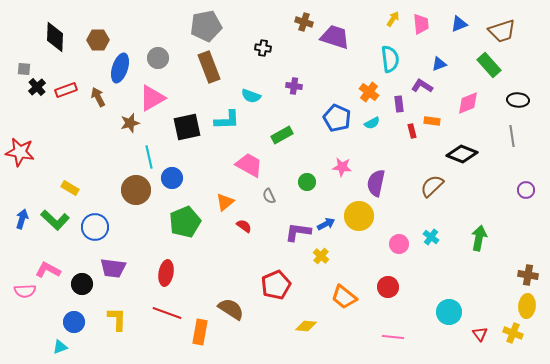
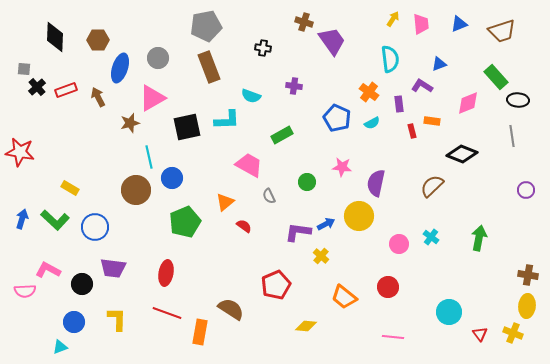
purple trapezoid at (335, 37): moved 3 px left, 4 px down; rotated 36 degrees clockwise
green rectangle at (489, 65): moved 7 px right, 12 px down
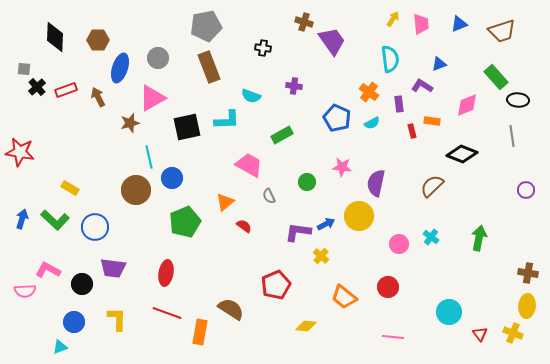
pink diamond at (468, 103): moved 1 px left, 2 px down
brown cross at (528, 275): moved 2 px up
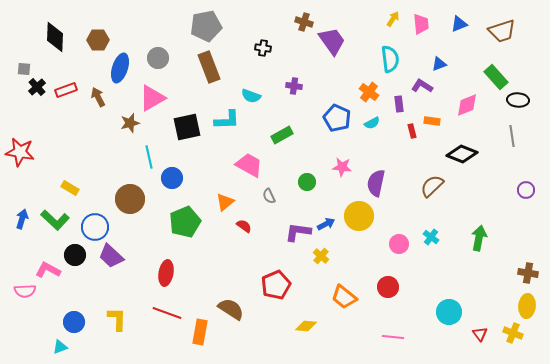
brown circle at (136, 190): moved 6 px left, 9 px down
purple trapezoid at (113, 268): moved 2 px left, 12 px up; rotated 36 degrees clockwise
black circle at (82, 284): moved 7 px left, 29 px up
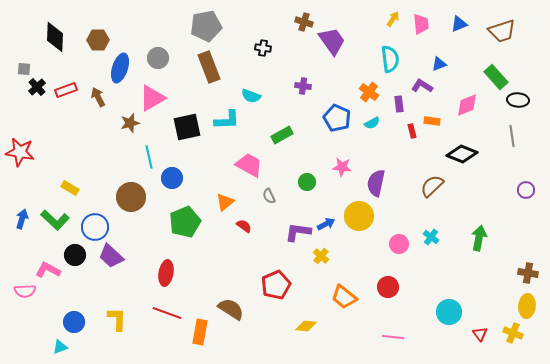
purple cross at (294, 86): moved 9 px right
brown circle at (130, 199): moved 1 px right, 2 px up
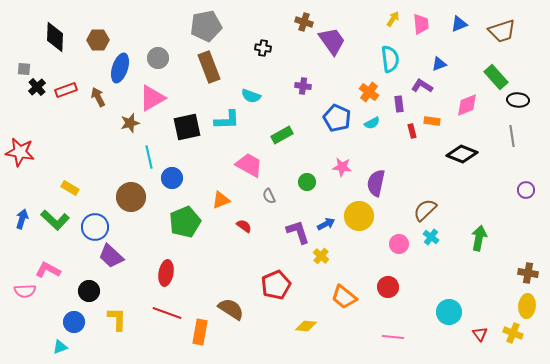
brown semicircle at (432, 186): moved 7 px left, 24 px down
orange triangle at (225, 202): moved 4 px left, 2 px up; rotated 18 degrees clockwise
purple L-shape at (298, 232): rotated 64 degrees clockwise
black circle at (75, 255): moved 14 px right, 36 px down
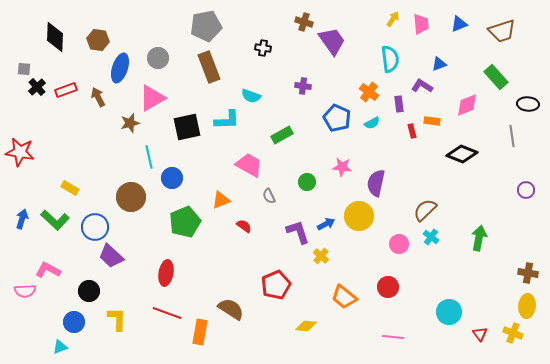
brown hexagon at (98, 40): rotated 10 degrees clockwise
black ellipse at (518, 100): moved 10 px right, 4 px down
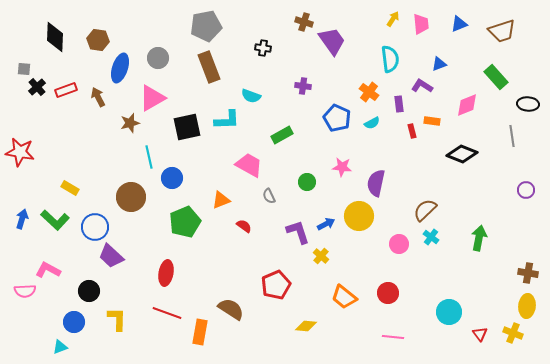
red circle at (388, 287): moved 6 px down
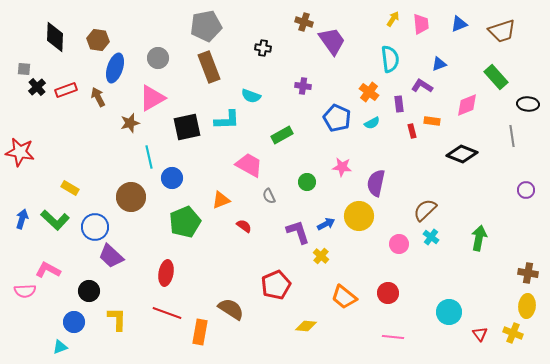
blue ellipse at (120, 68): moved 5 px left
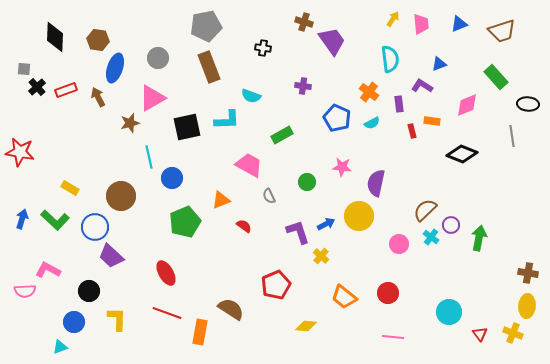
purple circle at (526, 190): moved 75 px left, 35 px down
brown circle at (131, 197): moved 10 px left, 1 px up
red ellipse at (166, 273): rotated 40 degrees counterclockwise
